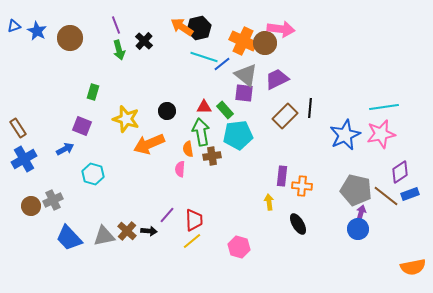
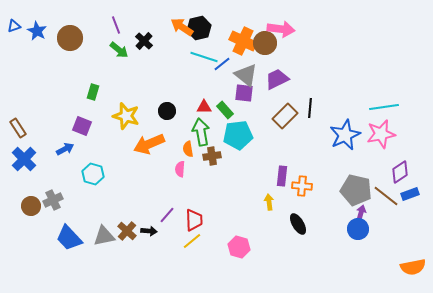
green arrow at (119, 50): rotated 36 degrees counterclockwise
yellow star at (126, 119): moved 3 px up
blue cross at (24, 159): rotated 15 degrees counterclockwise
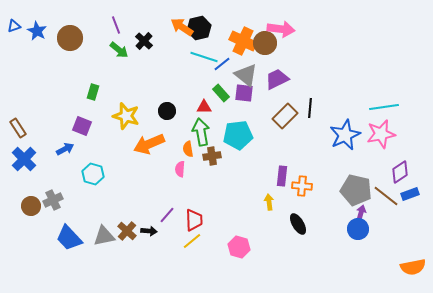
green rectangle at (225, 110): moved 4 px left, 17 px up
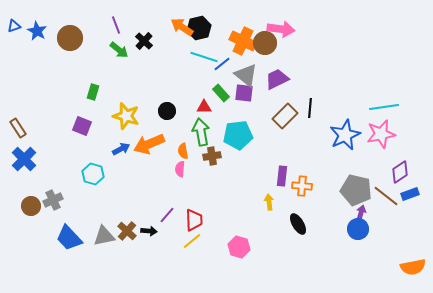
blue arrow at (65, 149): moved 56 px right
orange semicircle at (188, 149): moved 5 px left, 2 px down
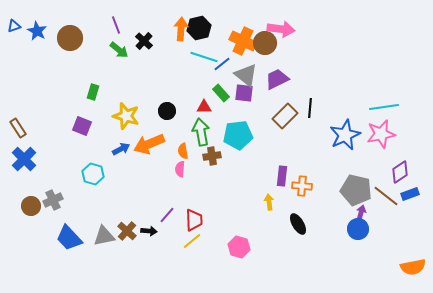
orange arrow at (182, 27): moved 1 px left, 2 px down; rotated 60 degrees clockwise
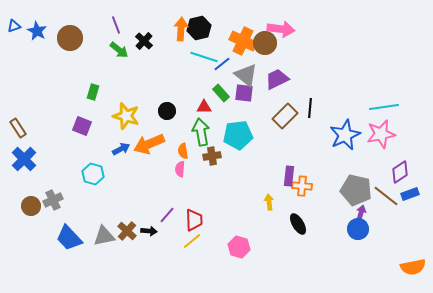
purple rectangle at (282, 176): moved 7 px right
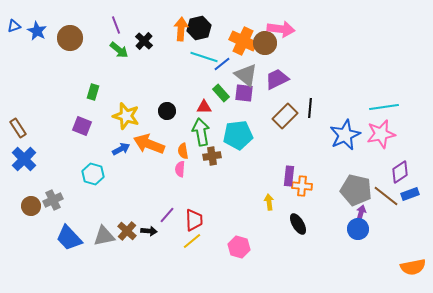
orange arrow at (149, 144): rotated 44 degrees clockwise
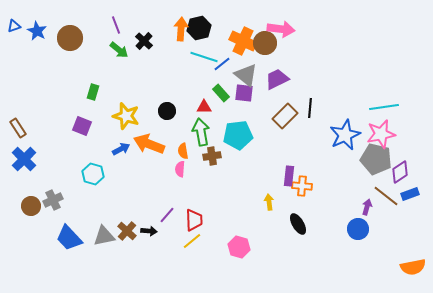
gray pentagon at (356, 190): moved 20 px right, 31 px up
purple arrow at (361, 213): moved 6 px right, 6 px up
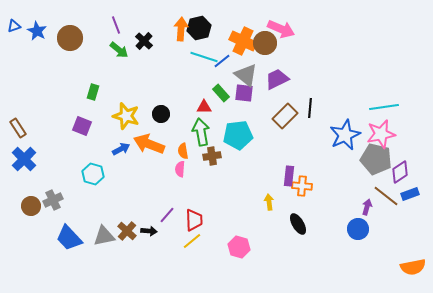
pink arrow at (281, 29): rotated 16 degrees clockwise
blue line at (222, 64): moved 3 px up
black circle at (167, 111): moved 6 px left, 3 px down
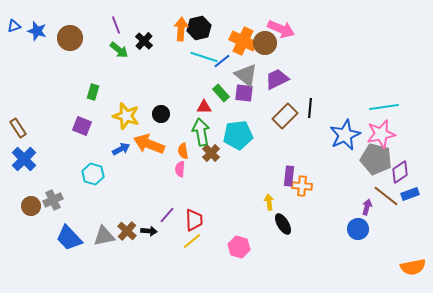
blue star at (37, 31): rotated 12 degrees counterclockwise
brown cross at (212, 156): moved 1 px left, 3 px up; rotated 36 degrees counterclockwise
black ellipse at (298, 224): moved 15 px left
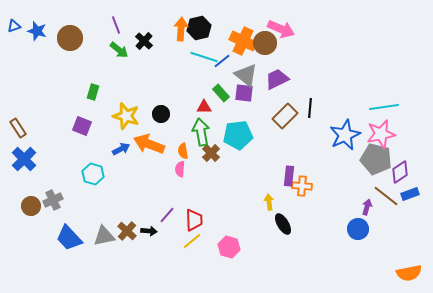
pink hexagon at (239, 247): moved 10 px left
orange semicircle at (413, 267): moved 4 px left, 6 px down
